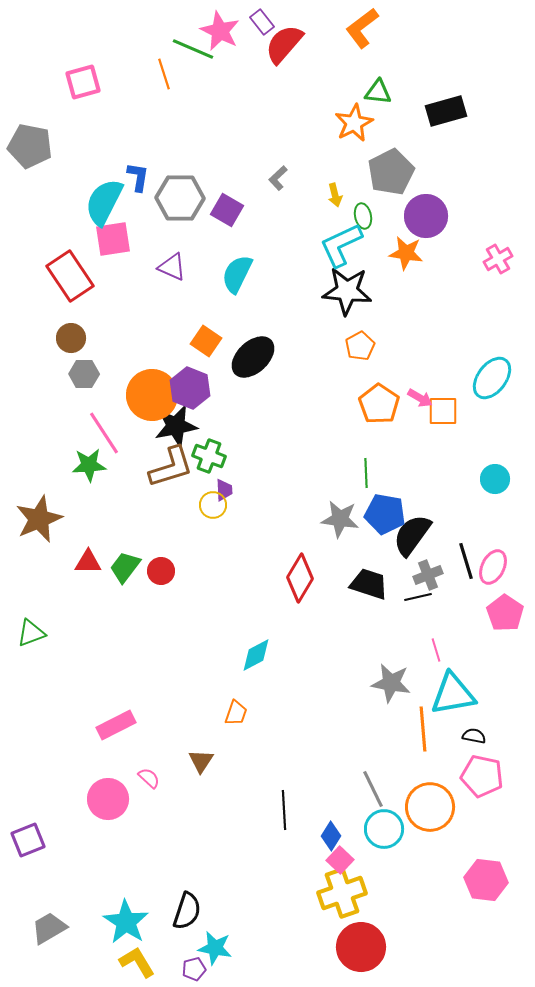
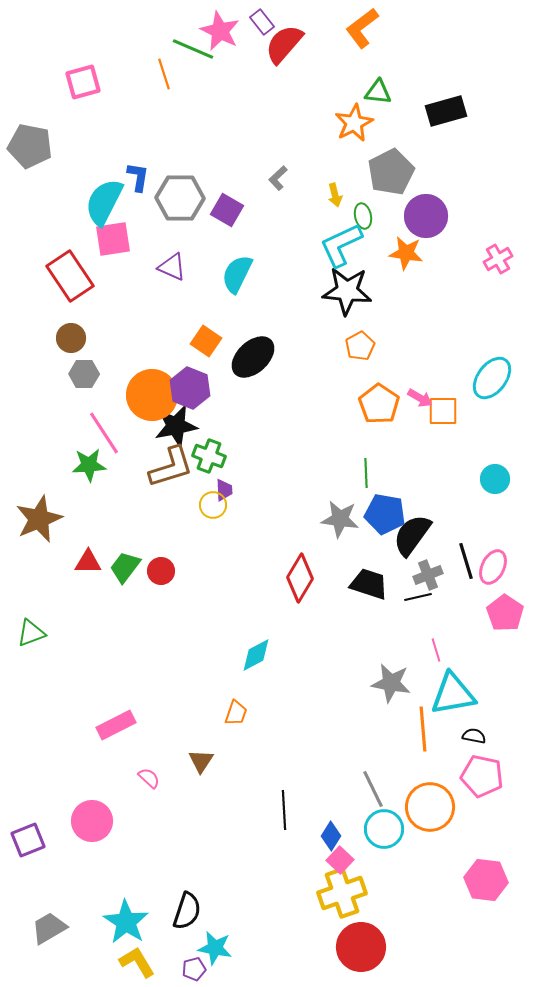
pink circle at (108, 799): moved 16 px left, 22 px down
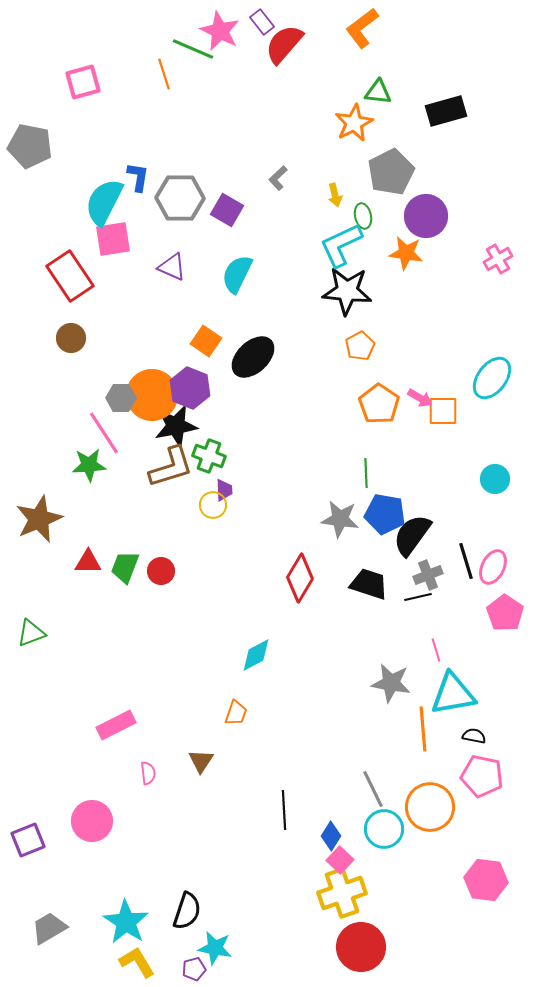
gray hexagon at (84, 374): moved 37 px right, 24 px down
green trapezoid at (125, 567): rotated 16 degrees counterclockwise
pink semicircle at (149, 778): moved 1 px left, 5 px up; rotated 40 degrees clockwise
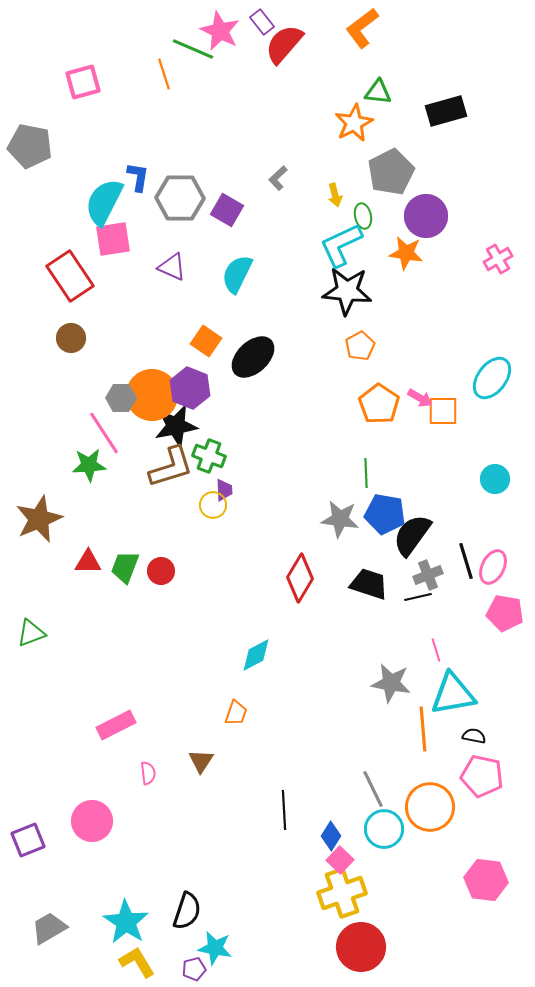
pink pentagon at (505, 613): rotated 24 degrees counterclockwise
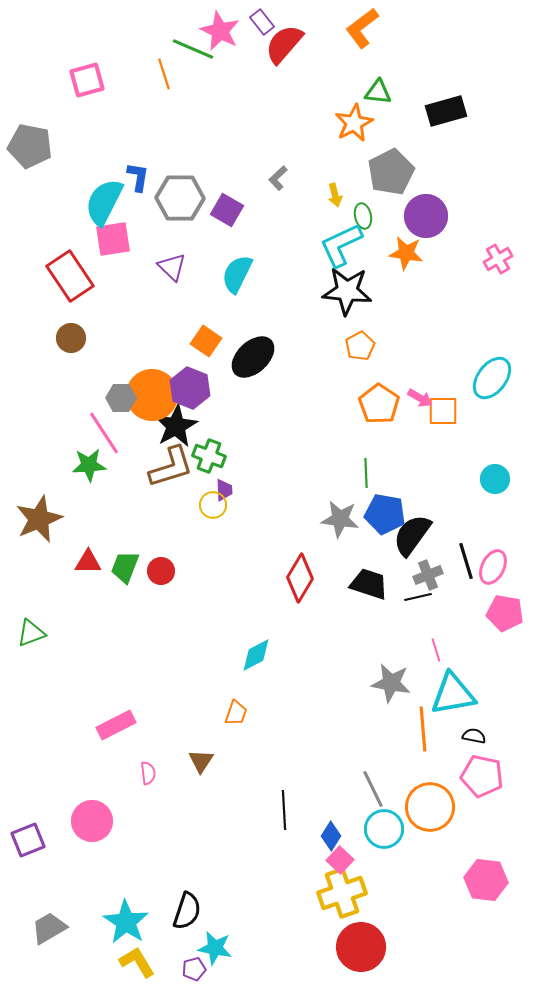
pink square at (83, 82): moved 4 px right, 2 px up
purple triangle at (172, 267): rotated 20 degrees clockwise
black star at (176, 426): rotated 18 degrees counterclockwise
